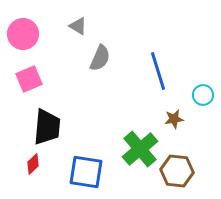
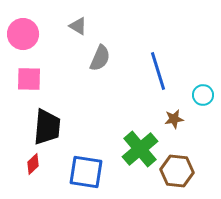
pink square: rotated 24 degrees clockwise
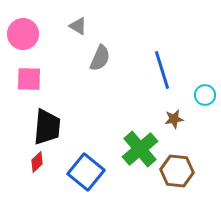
blue line: moved 4 px right, 1 px up
cyan circle: moved 2 px right
red diamond: moved 4 px right, 2 px up
blue square: rotated 30 degrees clockwise
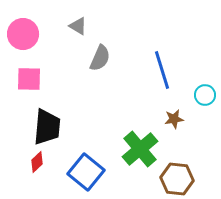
brown hexagon: moved 8 px down
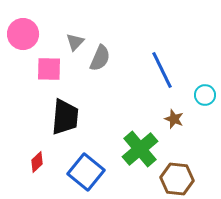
gray triangle: moved 3 px left, 16 px down; rotated 42 degrees clockwise
blue line: rotated 9 degrees counterclockwise
pink square: moved 20 px right, 10 px up
brown star: rotated 30 degrees clockwise
black trapezoid: moved 18 px right, 10 px up
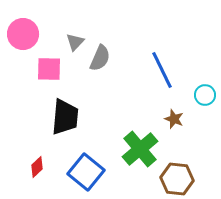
red diamond: moved 5 px down
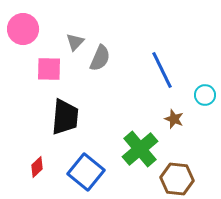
pink circle: moved 5 px up
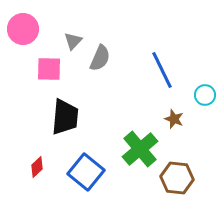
gray triangle: moved 2 px left, 1 px up
brown hexagon: moved 1 px up
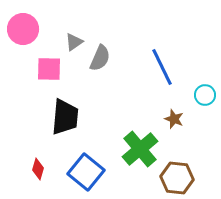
gray triangle: moved 1 px right, 1 px down; rotated 12 degrees clockwise
blue line: moved 3 px up
red diamond: moved 1 px right, 2 px down; rotated 30 degrees counterclockwise
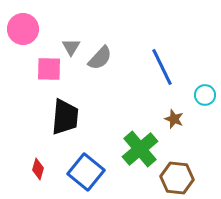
gray triangle: moved 3 px left, 5 px down; rotated 24 degrees counterclockwise
gray semicircle: rotated 20 degrees clockwise
